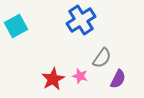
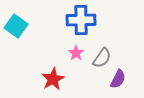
blue cross: rotated 32 degrees clockwise
cyan square: rotated 25 degrees counterclockwise
pink star: moved 4 px left, 23 px up; rotated 21 degrees clockwise
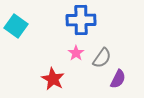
red star: rotated 15 degrees counterclockwise
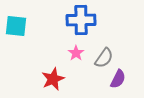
cyan square: rotated 30 degrees counterclockwise
gray semicircle: moved 2 px right
red star: rotated 20 degrees clockwise
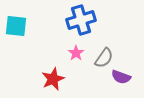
blue cross: rotated 16 degrees counterclockwise
purple semicircle: moved 3 px right, 2 px up; rotated 84 degrees clockwise
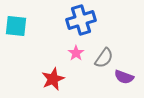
purple semicircle: moved 3 px right
